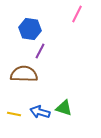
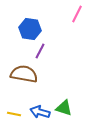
brown semicircle: rotated 8 degrees clockwise
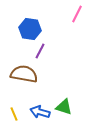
green triangle: moved 1 px up
yellow line: rotated 56 degrees clockwise
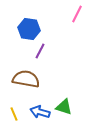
blue hexagon: moved 1 px left
brown semicircle: moved 2 px right, 5 px down
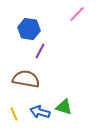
pink line: rotated 18 degrees clockwise
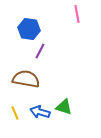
pink line: rotated 54 degrees counterclockwise
yellow line: moved 1 px right, 1 px up
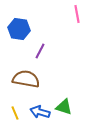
blue hexagon: moved 10 px left
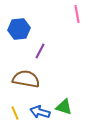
blue hexagon: rotated 15 degrees counterclockwise
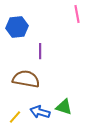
blue hexagon: moved 2 px left, 2 px up
purple line: rotated 28 degrees counterclockwise
yellow line: moved 4 px down; rotated 64 degrees clockwise
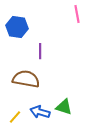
blue hexagon: rotated 15 degrees clockwise
